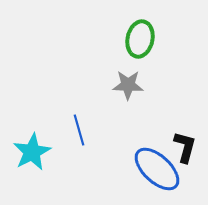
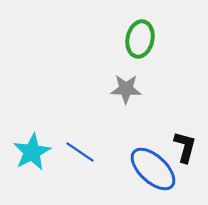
gray star: moved 2 px left, 4 px down
blue line: moved 1 px right, 22 px down; rotated 40 degrees counterclockwise
blue ellipse: moved 4 px left
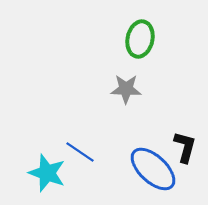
cyan star: moved 15 px right, 21 px down; rotated 24 degrees counterclockwise
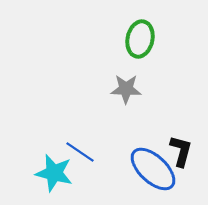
black L-shape: moved 4 px left, 4 px down
cyan star: moved 7 px right; rotated 6 degrees counterclockwise
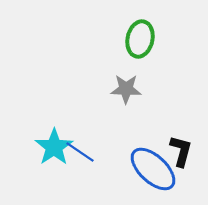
cyan star: moved 26 px up; rotated 24 degrees clockwise
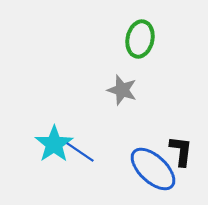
gray star: moved 4 px left, 1 px down; rotated 16 degrees clockwise
cyan star: moved 3 px up
black L-shape: rotated 8 degrees counterclockwise
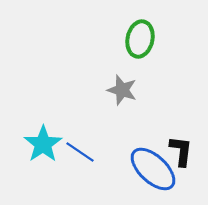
cyan star: moved 11 px left
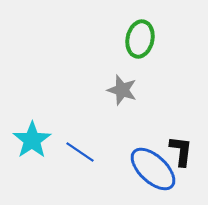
cyan star: moved 11 px left, 4 px up
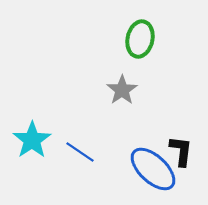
gray star: rotated 20 degrees clockwise
